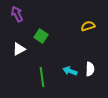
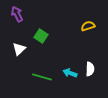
white triangle: rotated 16 degrees counterclockwise
cyan arrow: moved 2 px down
green line: rotated 66 degrees counterclockwise
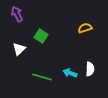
yellow semicircle: moved 3 px left, 2 px down
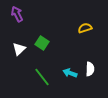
green square: moved 1 px right, 7 px down
green line: rotated 36 degrees clockwise
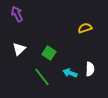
green square: moved 7 px right, 10 px down
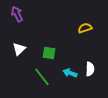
green square: rotated 24 degrees counterclockwise
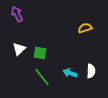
green square: moved 9 px left
white semicircle: moved 1 px right, 2 px down
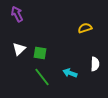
white semicircle: moved 4 px right, 7 px up
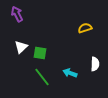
white triangle: moved 2 px right, 2 px up
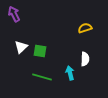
purple arrow: moved 3 px left
green square: moved 2 px up
white semicircle: moved 10 px left, 5 px up
cyan arrow: rotated 56 degrees clockwise
green line: rotated 36 degrees counterclockwise
